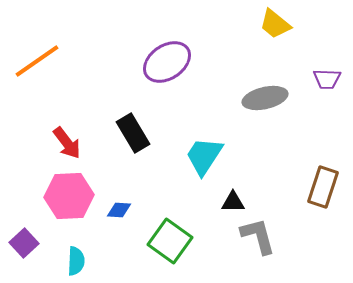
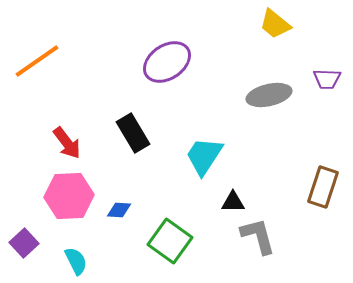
gray ellipse: moved 4 px right, 3 px up
cyan semicircle: rotated 28 degrees counterclockwise
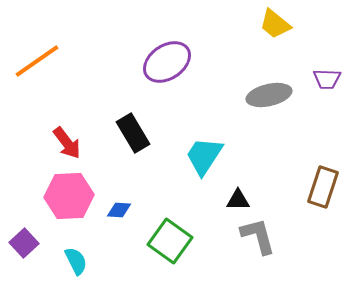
black triangle: moved 5 px right, 2 px up
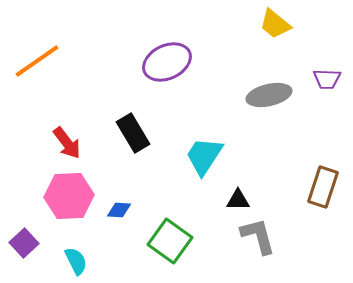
purple ellipse: rotated 9 degrees clockwise
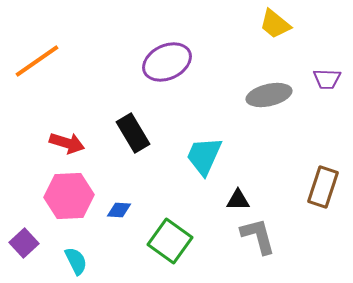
red arrow: rotated 36 degrees counterclockwise
cyan trapezoid: rotated 9 degrees counterclockwise
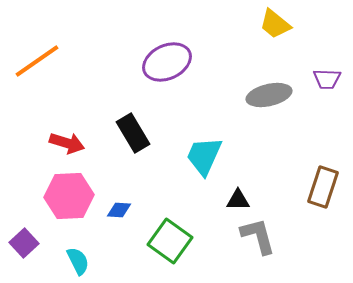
cyan semicircle: moved 2 px right
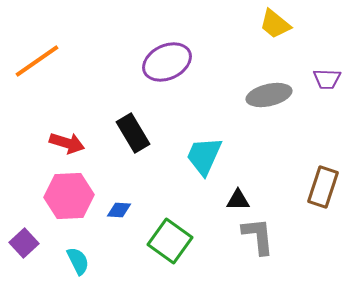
gray L-shape: rotated 9 degrees clockwise
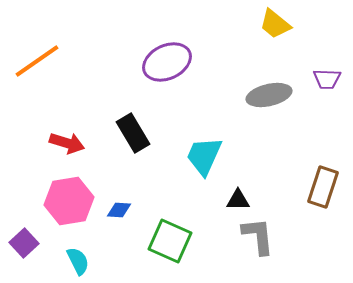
pink hexagon: moved 5 px down; rotated 6 degrees counterclockwise
green square: rotated 12 degrees counterclockwise
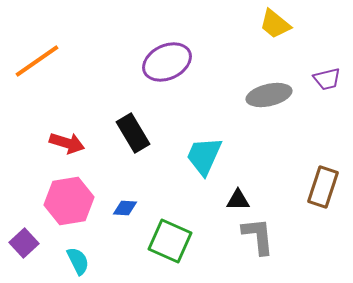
purple trapezoid: rotated 16 degrees counterclockwise
blue diamond: moved 6 px right, 2 px up
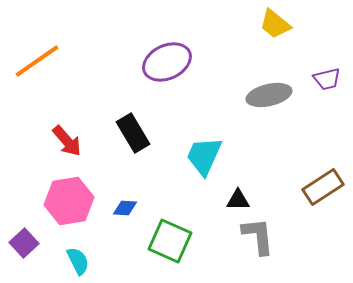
red arrow: moved 2 px up; rotated 32 degrees clockwise
brown rectangle: rotated 39 degrees clockwise
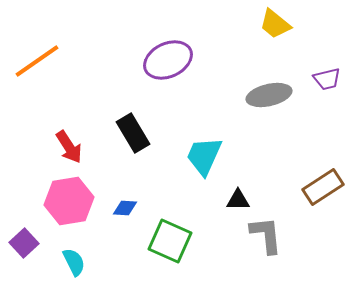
purple ellipse: moved 1 px right, 2 px up
red arrow: moved 2 px right, 6 px down; rotated 8 degrees clockwise
gray L-shape: moved 8 px right, 1 px up
cyan semicircle: moved 4 px left, 1 px down
